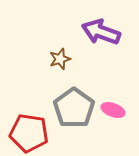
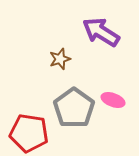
purple arrow: rotated 12 degrees clockwise
pink ellipse: moved 10 px up
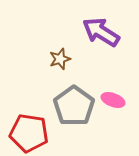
gray pentagon: moved 2 px up
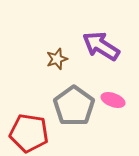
purple arrow: moved 14 px down
brown star: moved 3 px left
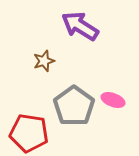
purple arrow: moved 21 px left, 20 px up
brown star: moved 13 px left, 2 px down
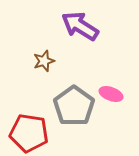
pink ellipse: moved 2 px left, 6 px up
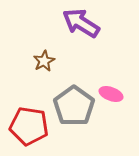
purple arrow: moved 1 px right, 3 px up
brown star: rotated 10 degrees counterclockwise
red pentagon: moved 7 px up
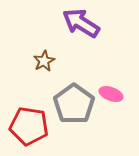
gray pentagon: moved 2 px up
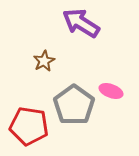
pink ellipse: moved 3 px up
gray pentagon: moved 1 px down
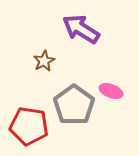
purple arrow: moved 6 px down
